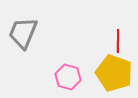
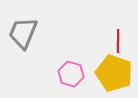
pink hexagon: moved 3 px right, 3 px up
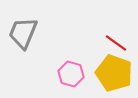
red line: moved 2 px left, 2 px down; rotated 55 degrees counterclockwise
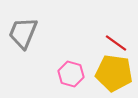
yellow pentagon: rotated 12 degrees counterclockwise
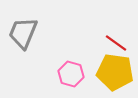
yellow pentagon: moved 1 px right, 1 px up
